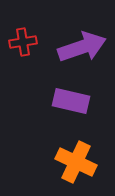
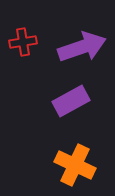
purple rectangle: rotated 42 degrees counterclockwise
orange cross: moved 1 px left, 3 px down
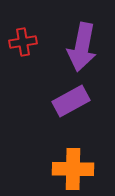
purple arrow: rotated 120 degrees clockwise
orange cross: moved 2 px left, 4 px down; rotated 24 degrees counterclockwise
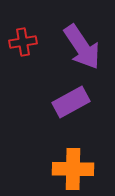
purple arrow: rotated 45 degrees counterclockwise
purple rectangle: moved 1 px down
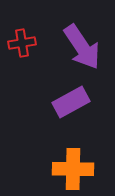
red cross: moved 1 px left, 1 px down
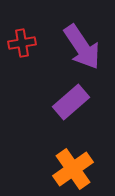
purple rectangle: rotated 12 degrees counterclockwise
orange cross: rotated 36 degrees counterclockwise
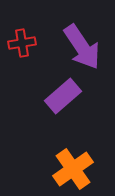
purple rectangle: moved 8 px left, 6 px up
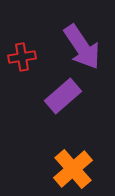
red cross: moved 14 px down
orange cross: rotated 6 degrees counterclockwise
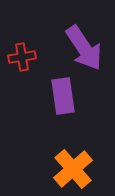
purple arrow: moved 2 px right, 1 px down
purple rectangle: rotated 57 degrees counterclockwise
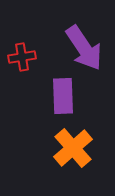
purple rectangle: rotated 6 degrees clockwise
orange cross: moved 21 px up
